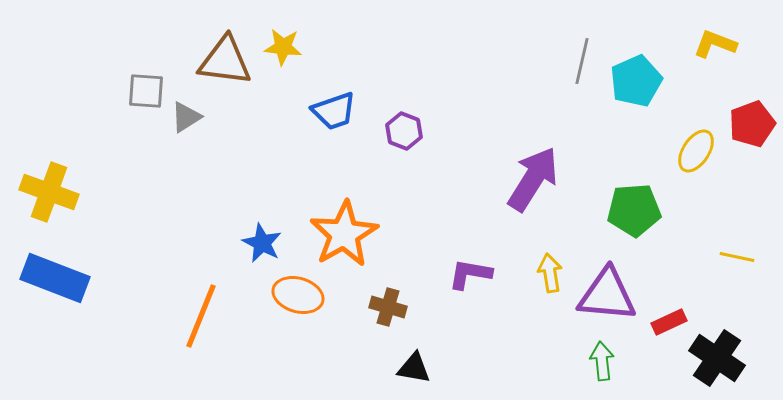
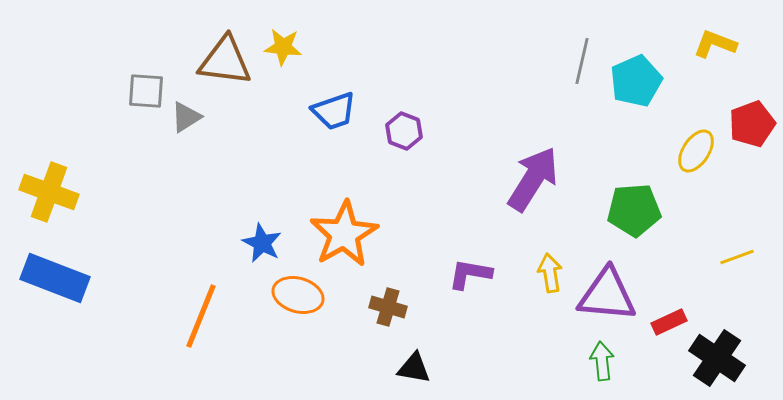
yellow line: rotated 32 degrees counterclockwise
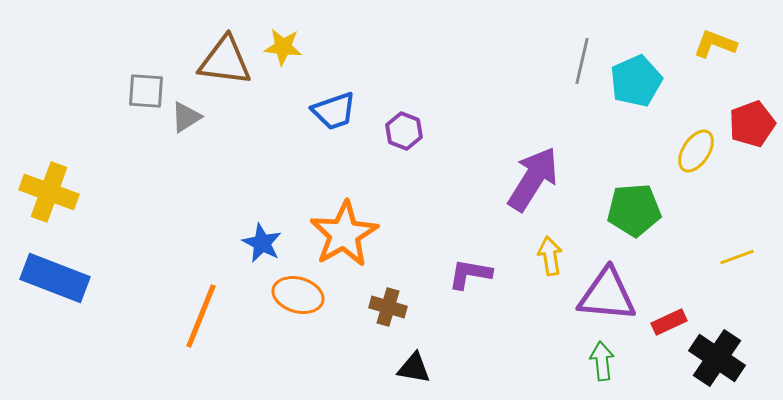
yellow arrow: moved 17 px up
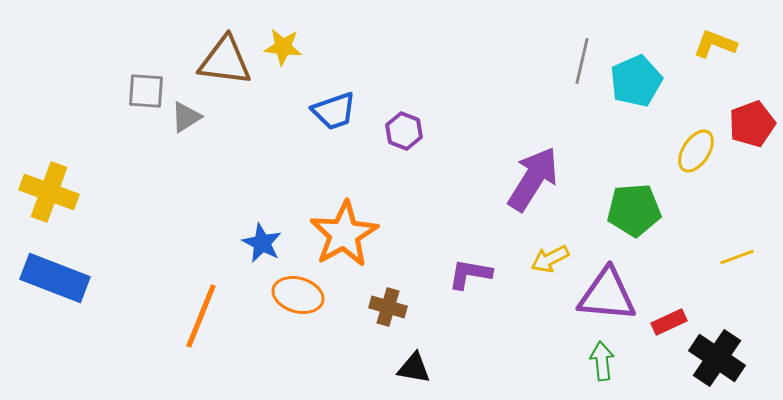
yellow arrow: moved 3 px down; rotated 108 degrees counterclockwise
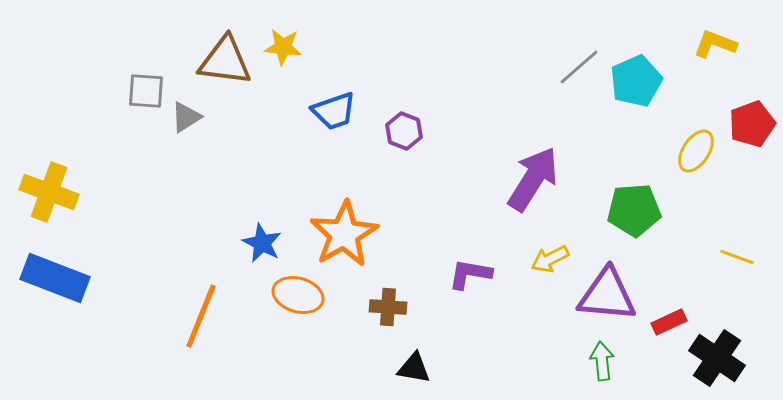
gray line: moved 3 px left, 6 px down; rotated 36 degrees clockwise
yellow line: rotated 40 degrees clockwise
brown cross: rotated 12 degrees counterclockwise
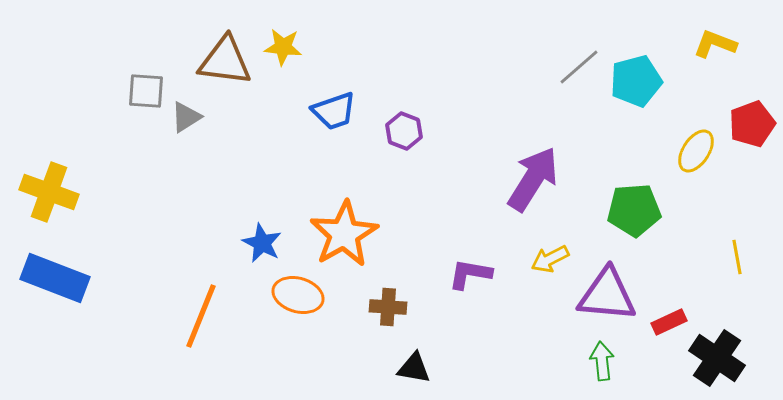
cyan pentagon: rotated 9 degrees clockwise
yellow line: rotated 60 degrees clockwise
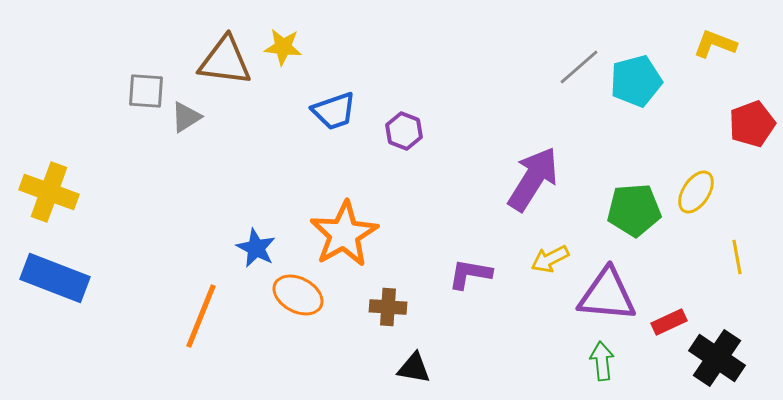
yellow ellipse: moved 41 px down
blue star: moved 6 px left, 5 px down
orange ellipse: rotated 12 degrees clockwise
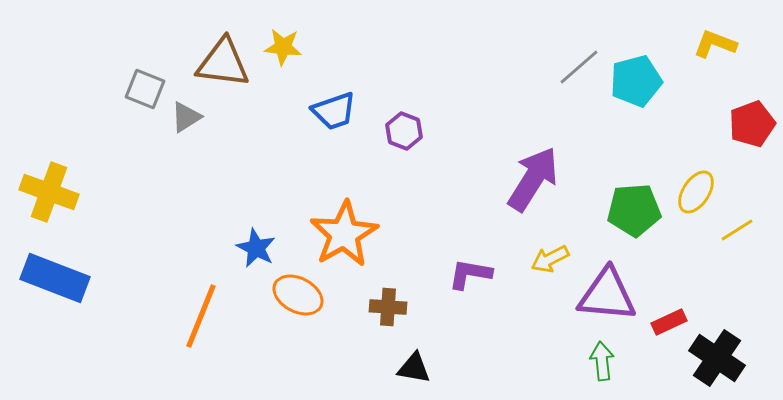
brown triangle: moved 2 px left, 2 px down
gray square: moved 1 px left, 2 px up; rotated 18 degrees clockwise
yellow line: moved 27 px up; rotated 68 degrees clockwise
